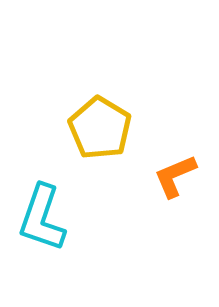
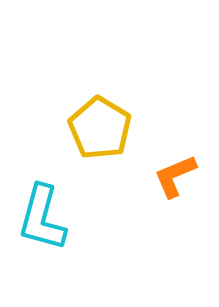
cyan L-shape: rotated 4 degrees counterclockwise
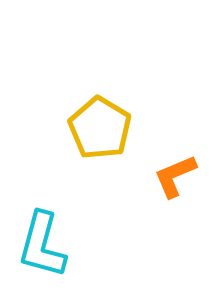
cyan L-shape: moved 27 px down
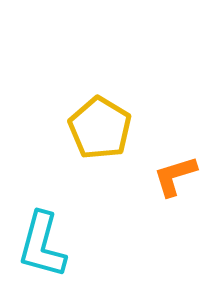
orange L-shape: rotated 6 degrees clockwise
